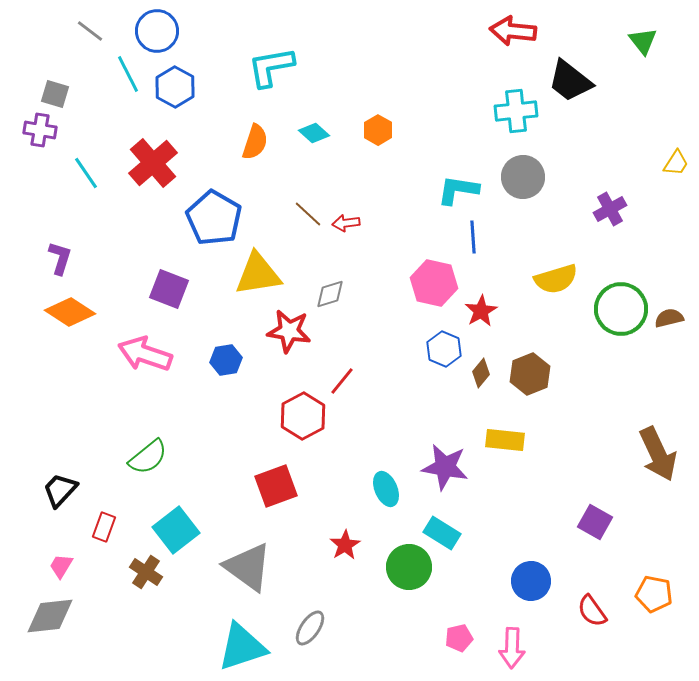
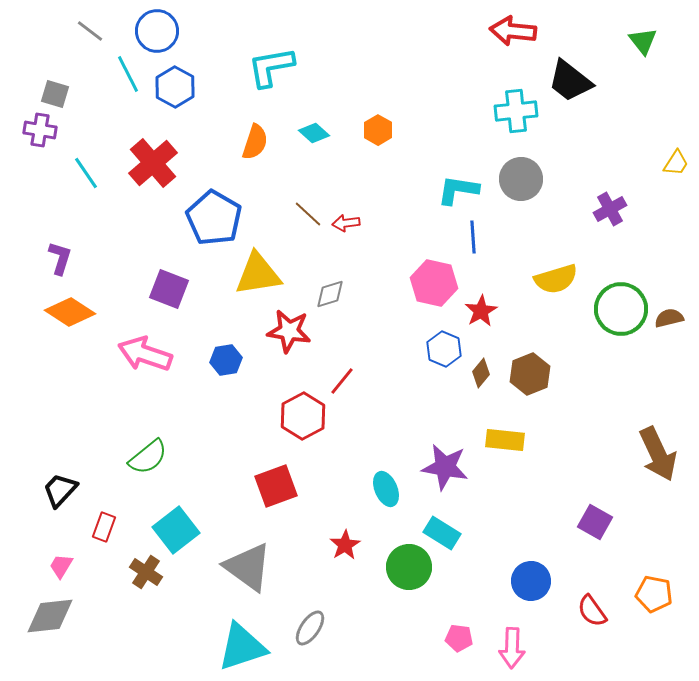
gray circle at (523, 177): moved 2 px left, 2 px down
pink pentagon at (459, 638): rotated 20 degrees clockwise
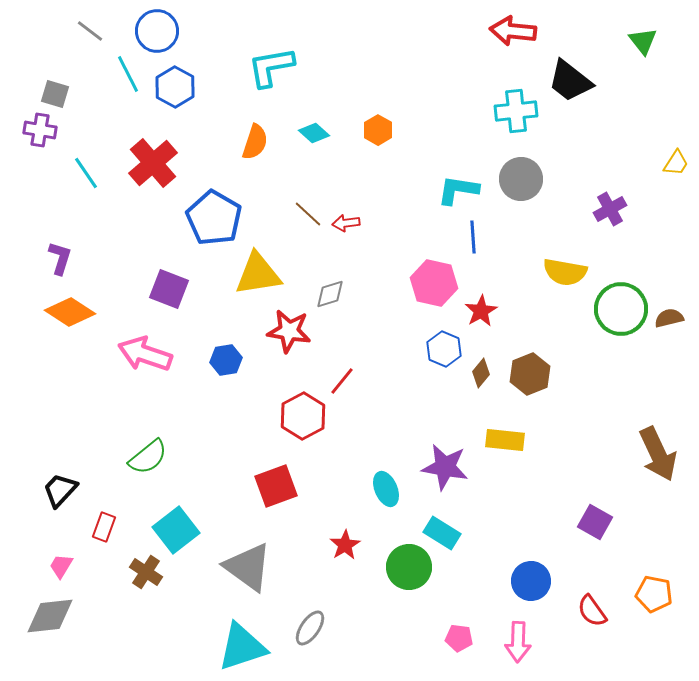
yellow semicircle at (556, 279): moved 9 px right, 7 px up; rotated 27 degrees clockwise
pink arrow at (512, 648): moved 6 px right, 6 px up
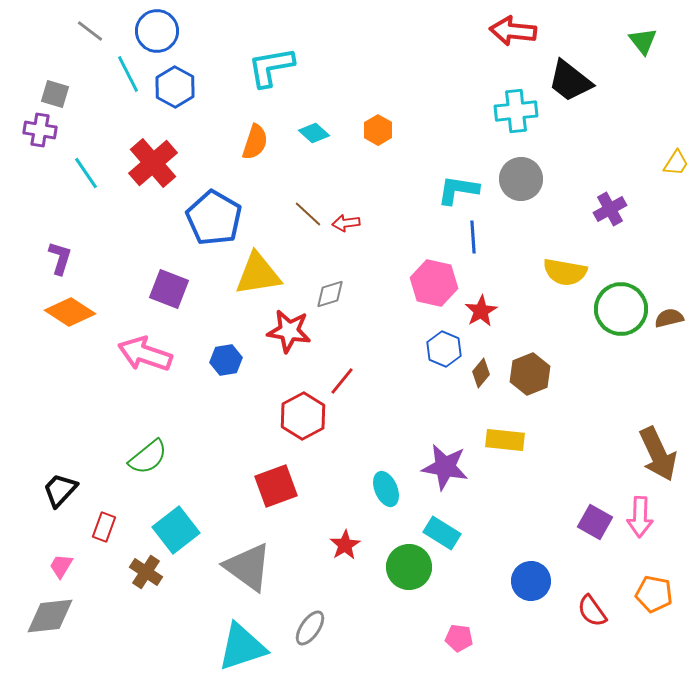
pink arrow at (518, 642): moved 122 px right, 125 px up
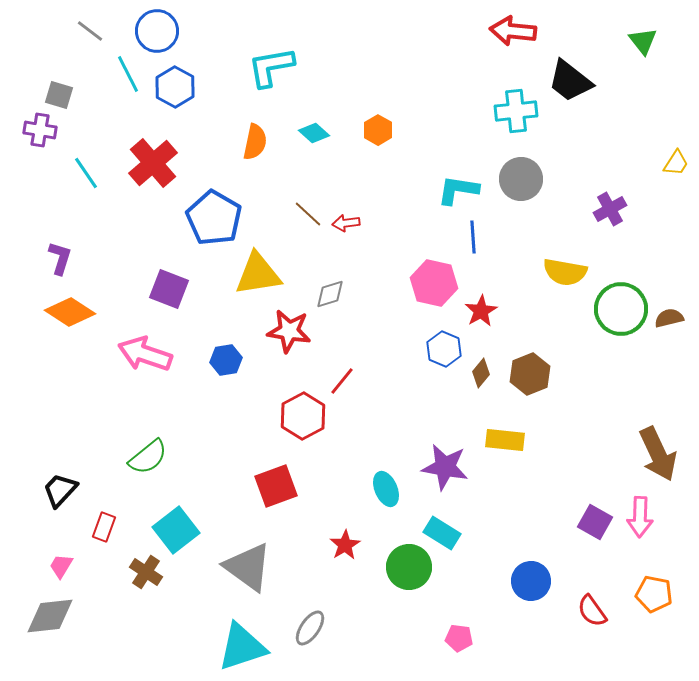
gray square at (55, 94): moved 4 px right, 1 px down
orange semicircle at (255, 142): rotated 6 degrees counterclockwise
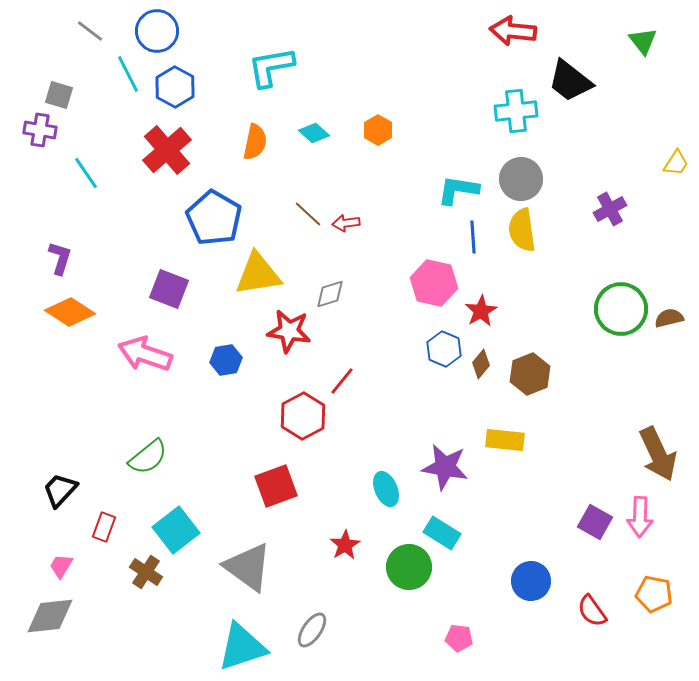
red cross at (153, 163): moved 14 px right, 13 px up
yellow semicircle at (565, 272): moved 43 px left, 42 px up; rotated 72 degrees clockwise
brown diamond at (481, 373): moved 9 px up
gray ellipse at (310, 628): moved 2 px right, 2 px down
